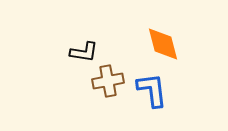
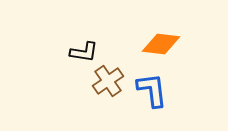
orange diamond: moved 2 px left; rotated 69 degrees counterclockwise
brown cross: rotated 24 degrees counterclockwise
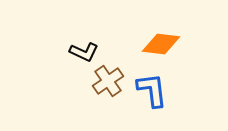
black L-shape: rotated 16 degrees clockwise
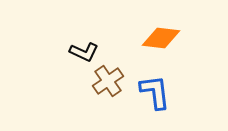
orange diamond: moved 6 px up
blue L-shape: moved 3 px right, 2 px down
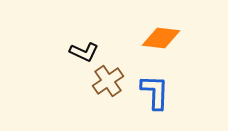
blue L-shape: rotated 9 degrees clockwise
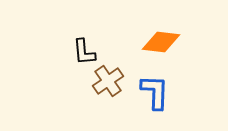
orange diamond: moved 4 px down
black L-shape: rotated 60 degrees clockwise
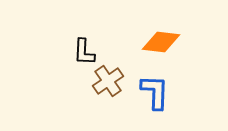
black L-shape: rotated 8 degrees clockwise
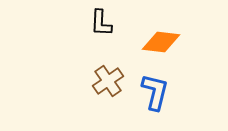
black L-shape: moved 17 px right, 29 px up
blue L-shape: rotated 12 degrees clockwise
